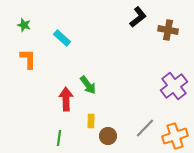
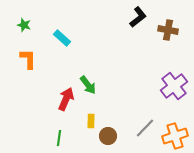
red arrow: rotated 25 degrees clockwise
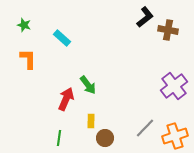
black L-shape: moved 7 px right
brown circle: moved 3 px left, 2 px down
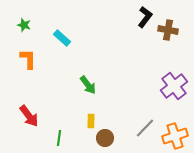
black L-shape: rotated 15 degrees counterclockwise
red arrow: moved 37 px left, 17 px down; rotated 120 degrees clockwise
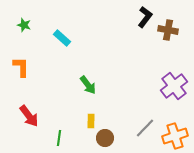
orange L-shape: moved 7 px left, 8 px down
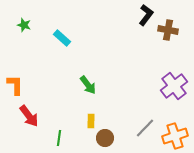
black L-shape: moved 1 px right, 2 px up
orange L-shape: moved 6 px left, 18 px down
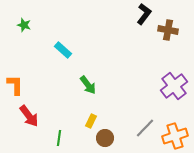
black L-shape: moved 2 px left, 1 px up
cyan rectangle: moved 1 px right, 12 px down
yellow rectangle: rotated 24 degrees clockwise
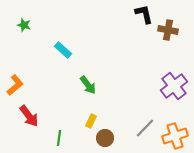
black L-shape: rotated 50 degrees counterclockwise
orange L-shape: rotated 50 degrees clockwise
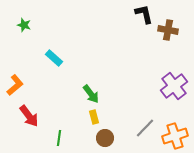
cyan rectangle: moved 9 px left, 8 px down
green arrow: moved 3 px right, 9 px down
yellow rectangle: moved 3 px right, 4 px up; rotated 40 degrees counterclockwise
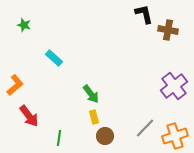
brown circle: moved 2 px up
